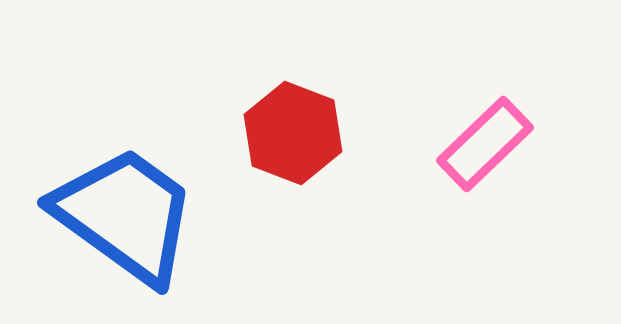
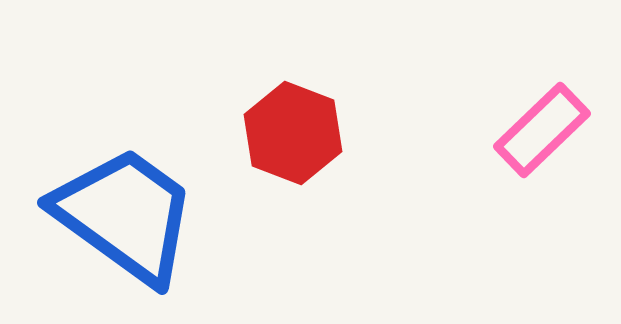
pink rectangle: moved 57 px right, 14 px up
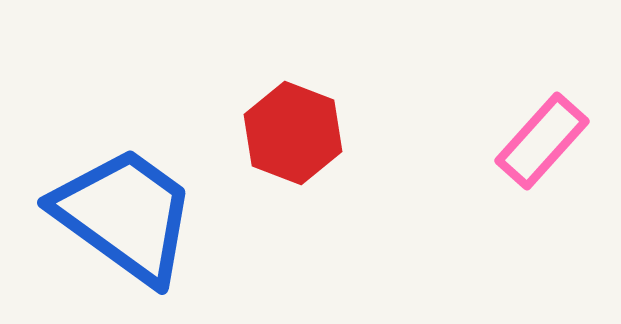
pink rectangle: moved 11 px down; rotated 4 degrees counterclockwise
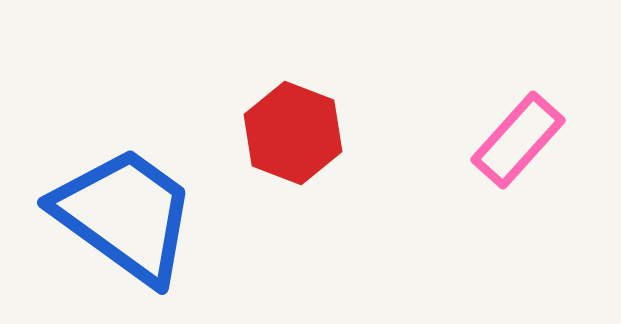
pink rectangle: moved 24 px left, 1 px up
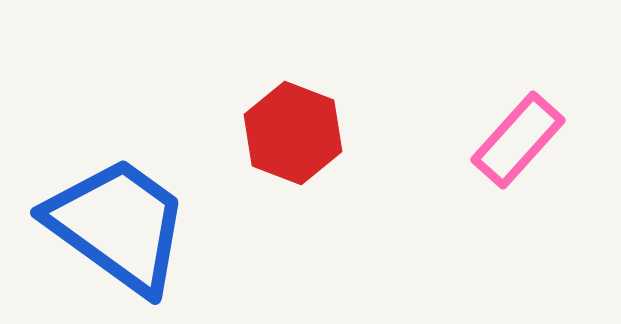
blue trapezoid: moved 7 px left, 10 px down
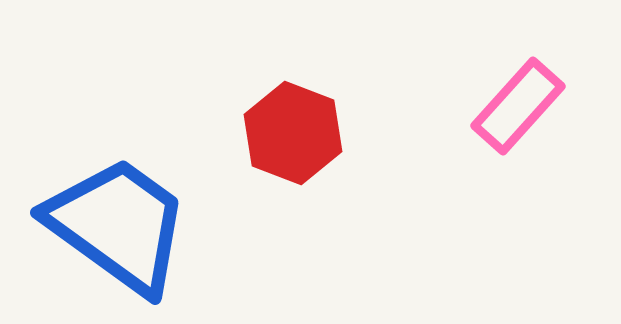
pink rectangle: moved 34 px up
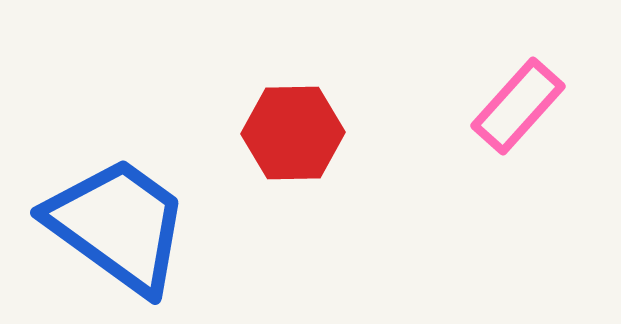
red hexagon: rotated 22 degrees counterclockwise
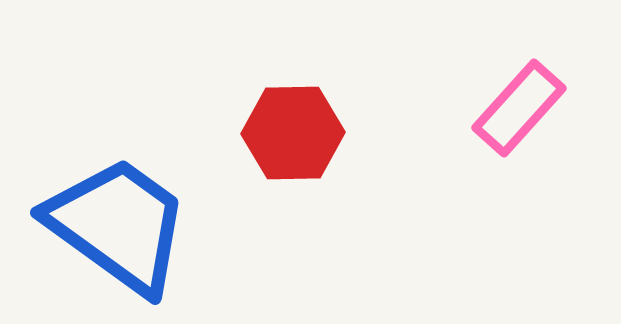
pink rectangle: moved 1 px right, 2 px down
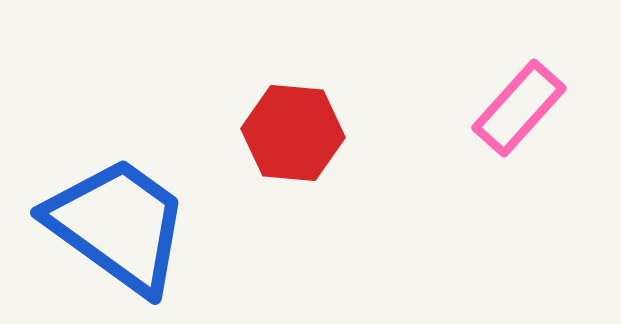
red hexagon: rotated 6 degrees clockwise
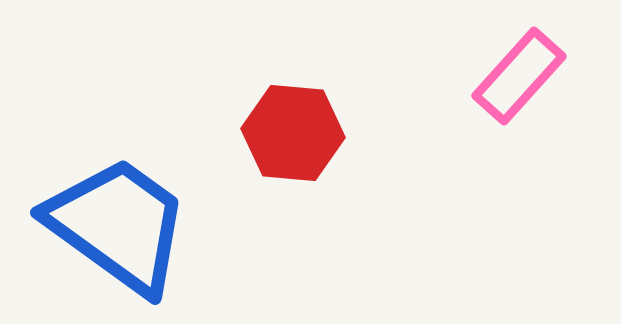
pink rectangle: moved 32 px up
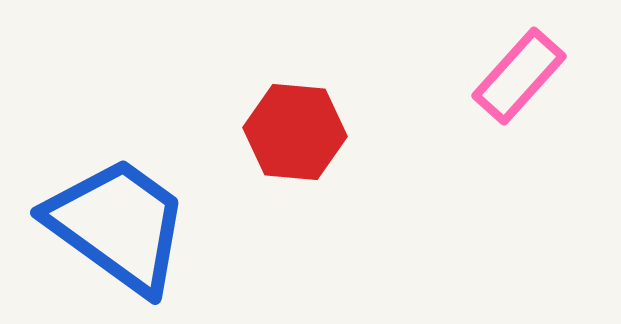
red hexagon: moved 2 px right, 1 px up
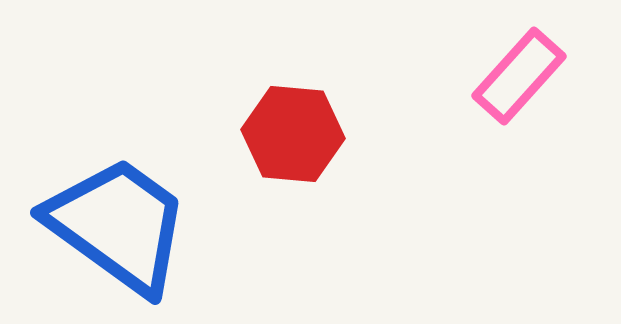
red hexagon: moved 2 px left, 2 px down
